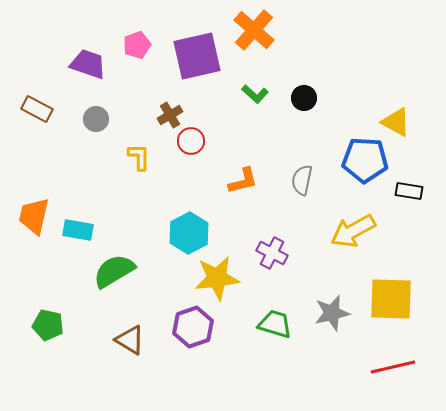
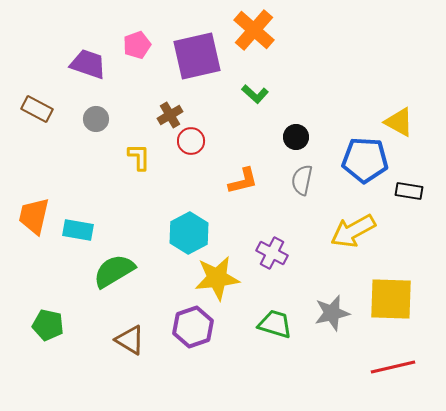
black circle: moved 8 px left, 39 px down
yellow triangle: moved 3 px right
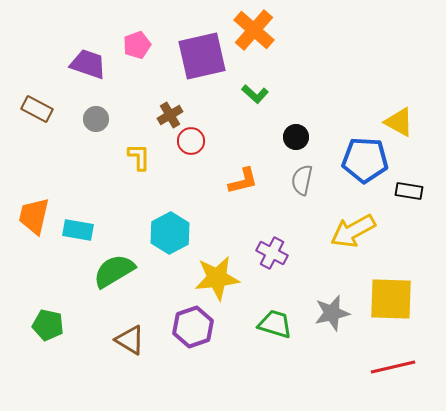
purple square: moved 5 px right
cyan hexagon: moved 19 px left
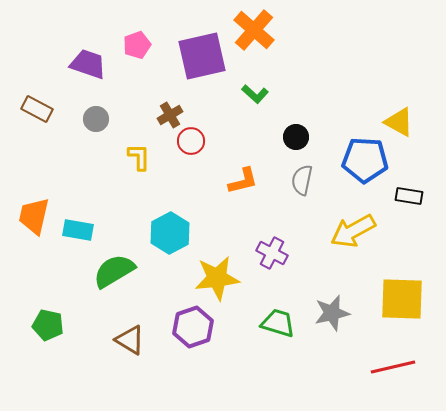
black rectangle: moved 5 px down
yellow square: moved 11 px right
green trapezoid: moved 3 px right, 1 px up
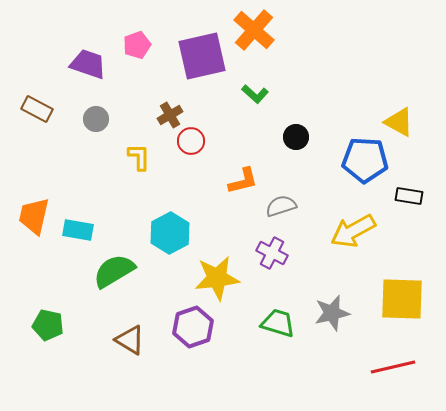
gray semicircle: moved 21 px left, 26 px down; rotated 60 degrees clockwise
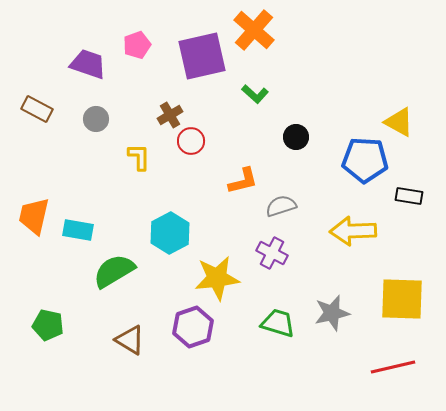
yellow arrow: rotated 27 degrees clockwise
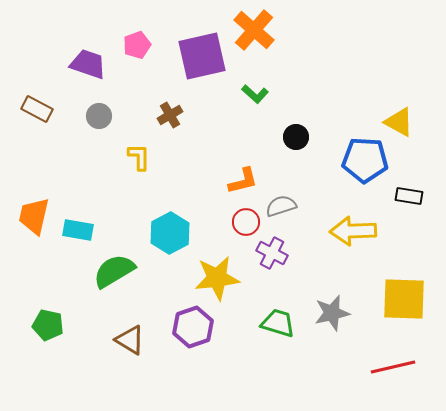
gray circle: moved 3 px right, 3 px up
red circle: moved 55 px right, 81 px down
yellow square: moved 2 px right
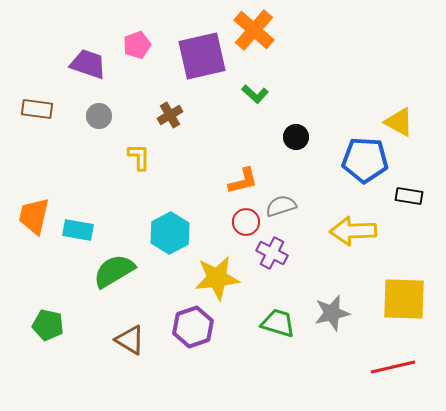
brown rectangle: rotated 20 degrees counterclockwise
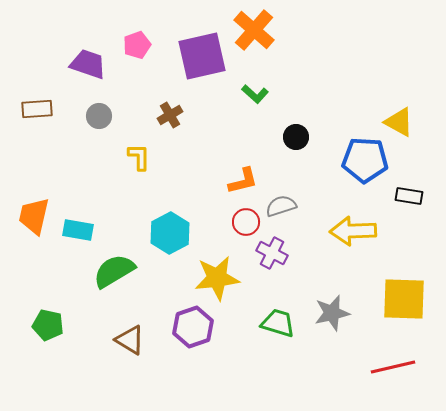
brown rectangle: rotated 12 degrees counterclockwise
